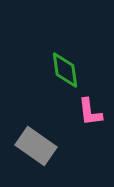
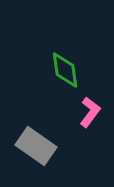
pink L-shape: rotated 136 degrees counterclockwise
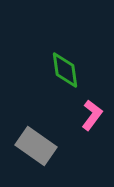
pink L-shape: moved 2 px right, 3 px down
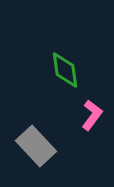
gray rectangle: rotated 12 degrees clockwise
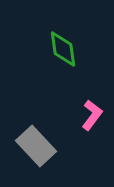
green diamond: moved 2 px left, 21 px up
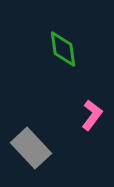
gray rectangle: moved 5 px left, 2 px down
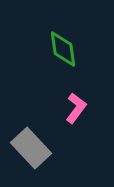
pink L-shape: moved 16 px left, 7 px up
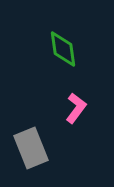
gray rectangle: rotated 21 degrees clockwise
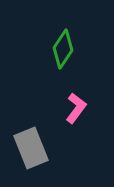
green diamond: rotated 42 degrees clockwise
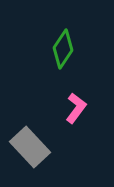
gray rectangle: moved 1 px left, 1 px up; rotated 21 degrees counterclockwise
